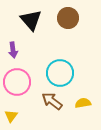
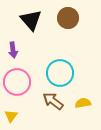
brown arrow: moved 1 px right
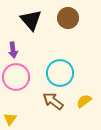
pink circle: moved 1 px left, 5 px up
yellow semicircle: moved 1 px right, 2 px up; rotated 28 degrees counterclockwise
yellow triangle: moved 1 px left, 3 px down
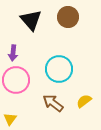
brown circle: moved 1 px up
purple arrow: moved 3 px down; rotated 14 degrees clockwise
cyan circle: moved 1 px left, 4 px up
pink circle: moved 3 px down
brown arrow: moved 2 px down
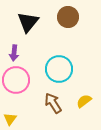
black triangle: moved 3 px left, 2 px down; rotated 20 degrees clockwise
purple arrow: moved 1 px right
brown arrow: rotated 20 degrees clockwise
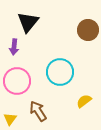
brown circle: moved 20 px right, 13 px down
purple arrow: moved 6 px up
cyan circle: moved 1 px right, 3 px down
pink circle: moved 1 px right, 1 px down
brown arrow: moved 15 px left, 8 px down
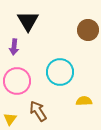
black triangle: moved 1 px up; rotated 10 degrees counterclockwise
yellow semicircle: rotated 35 degrees clockwise
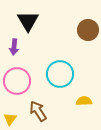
cyan circle: moved 2 px down
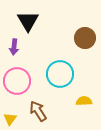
brown circle: moved 3 px left, 8 px down
